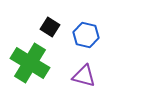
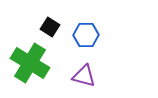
blue hexagon: rotated 15 degrees counterclockwise
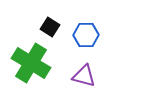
green cross: moved 1 px right
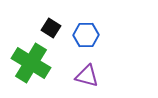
black square: moved 1 px right, 1 px down
purple triangle: moved 3 px right
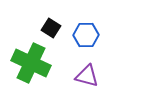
green cross: rotated 6 degrees counterclockwise
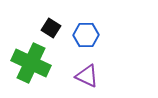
purple triangle: rotated 10 degrees clockwise
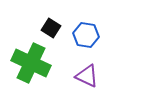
blue hexagon: rotated 10 degrees clockwise
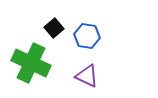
black square: moved 3 px right; rotated 18 degrees clockwise
blue hexagon: moved 1 px right, 1 px down
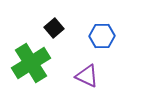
blue hexagon: moved 15 px right; rotated 10 degrees counterclockwise
green cross: rotated 33 degrees clockwise
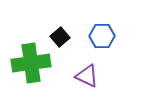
black square: moved 6 px right, 9 px down
green cross: rotated 24 degrees clockwise
